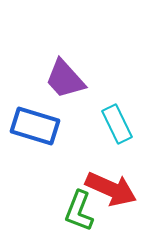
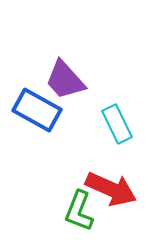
purple trapezoid: moved 1 px down
blue rectangle: moved 2 px right, 16 px up; rotated 12 degrees clockwise
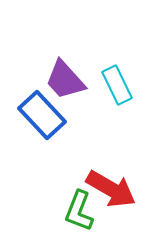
blue rectangle: moved 5 px right, 5 px down; rotated 18 degrees clockwise
cyan rectangle: moved 39 px up
red arrow: rotated 6 degrees clockwise
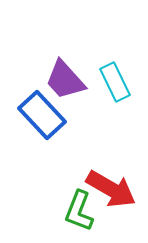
cyan rectangle: moved 2 px left, 3 px up
